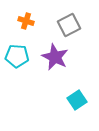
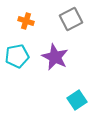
gray square: moved 2 px right, 6 px up
cyan pentagon: rotated 15 degrees counterclockwise
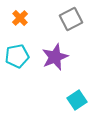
orange cross: moved 6 px left, 3 px up; rotated 28 degrees clockwise
purple star: rotated 24 degrees clockwise
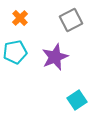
gray square: moved 1 px down
cyan pentagon: moved 2 px left, 4 px up
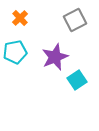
gray square: moved 4 px right
cyan square: moved 20 px up
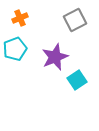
orange cross: rotated 21 degrees clockwise
cyan pentagon: moved 3 px up; rotated 10 degrees counterclockwise
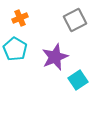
cyan pentagon: rotated 20 degrees counterclockwise
cyan square: moved 1 px right
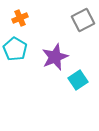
gray square: moved 8 px right
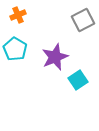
orange cross: moved 2 px left, 3 px up
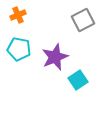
cyan pentagon: moved 4 px right; rotated 20 degrees counterclockwise
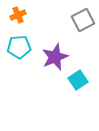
cyan pentagon: moved 2 px up; rotated 15 degrees counterclockwise
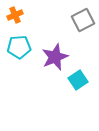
orange cross: moved 3 px left
